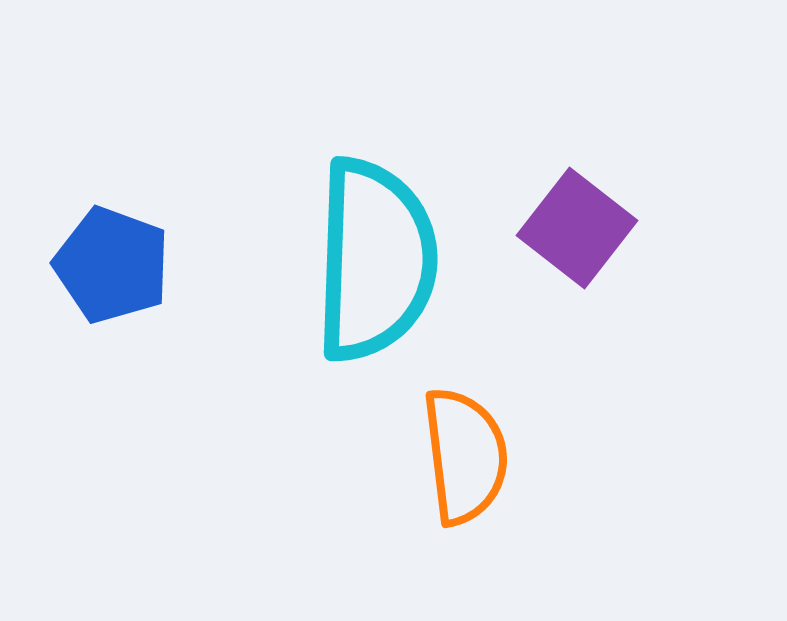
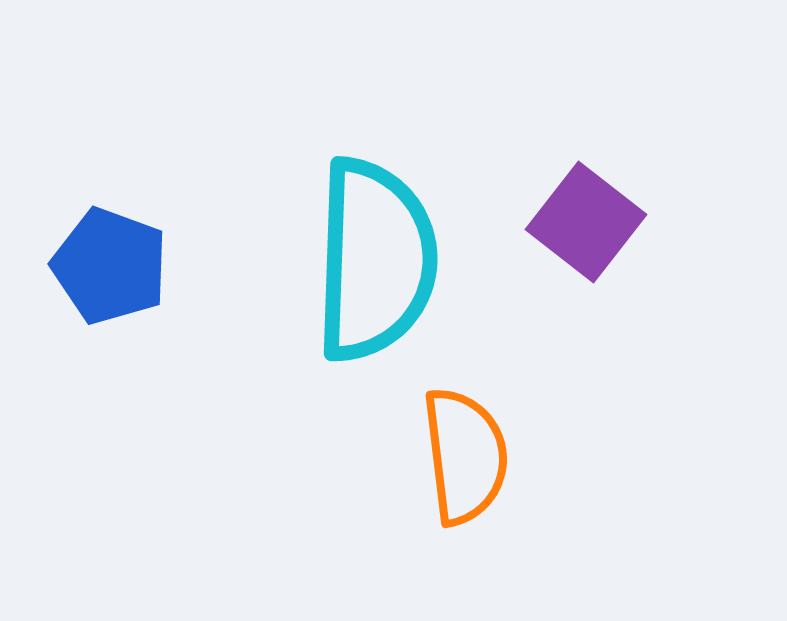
purple square: moved 9 px right, 6 px up
blue pentagon: moved 2 px left, 1 px down
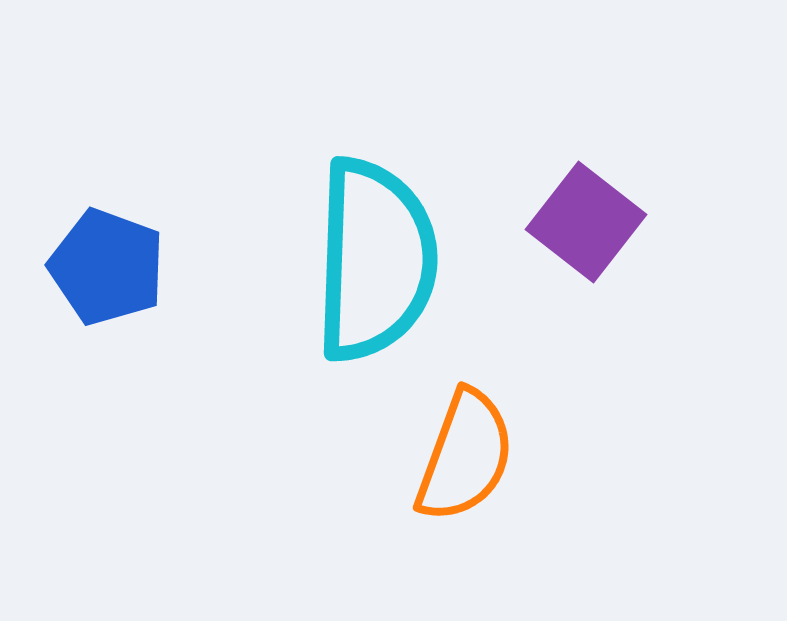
blue pentagon: moved 3 px left, 1 px down
orange semicircle: rotated 27 degrees clockwise
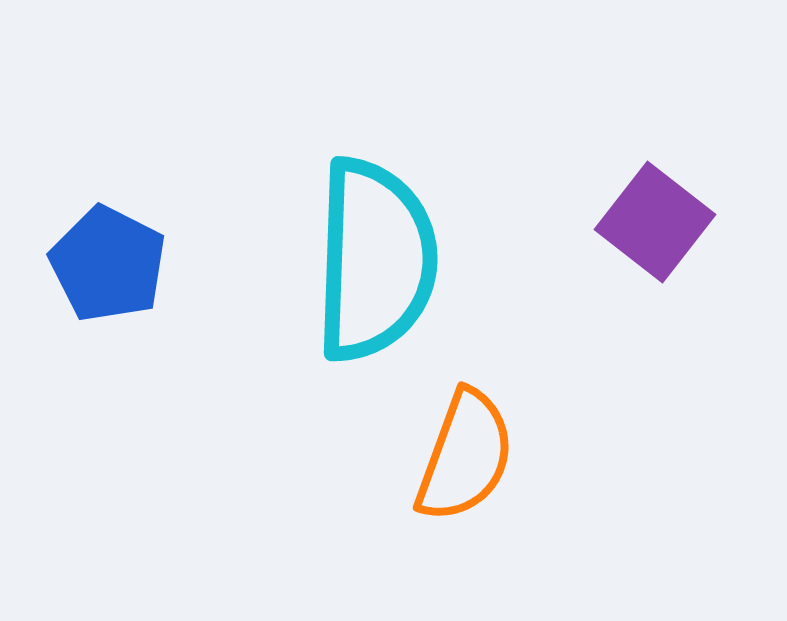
purple square: moved 69 px right
blue pentagon: moved 1 px right, 3 px up; rotated 7 degrees clockwise
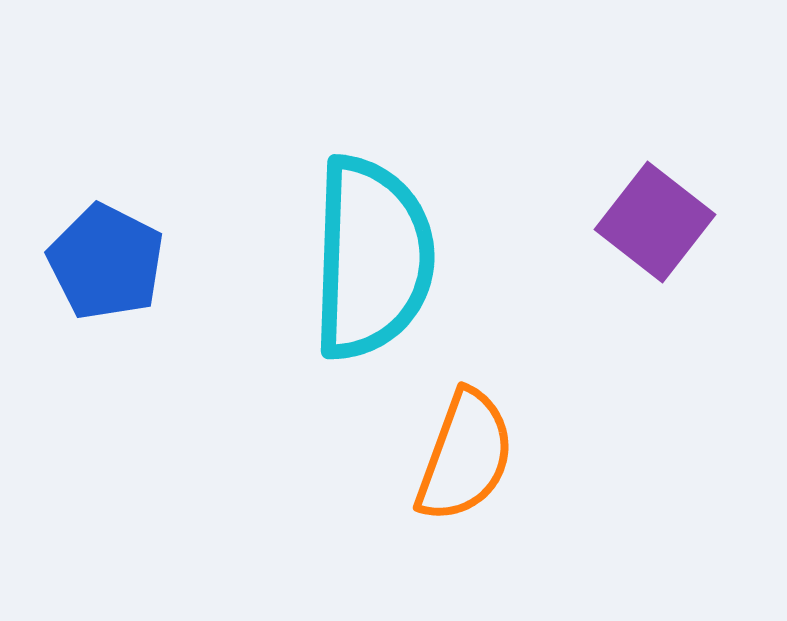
cyan semicircle: moved 3 px left, 2 px up
blue pentagon: moved 2 px left, 2 px up
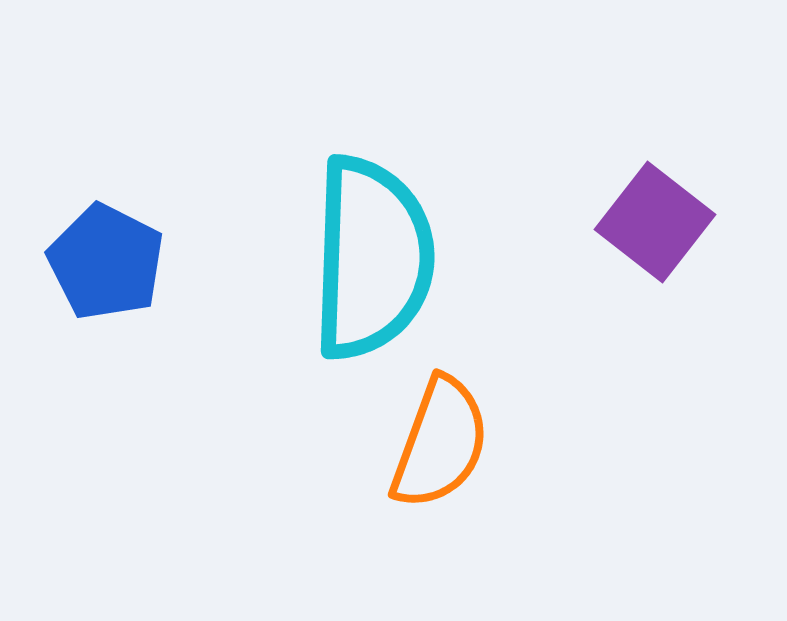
orange semicircle: moved 25 px left, 13 px up
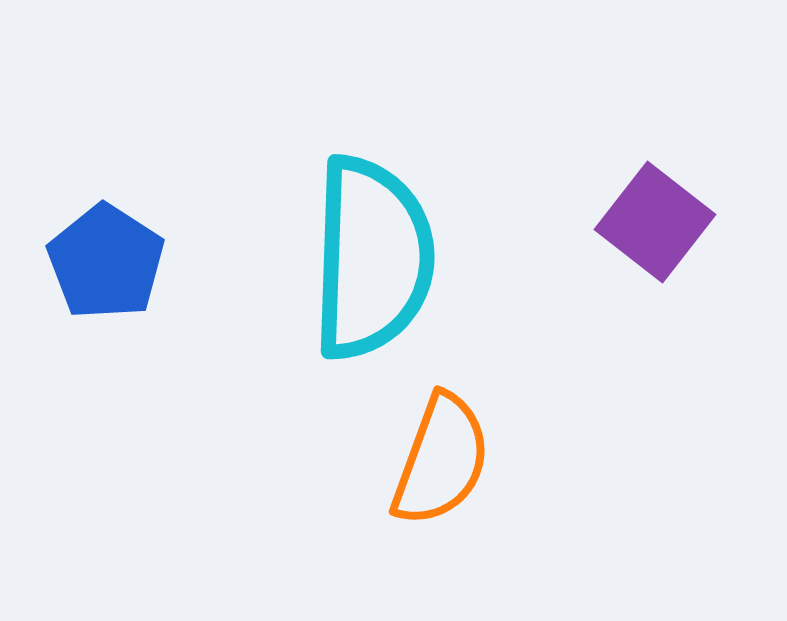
blue pentagon: rotated 6 degrees clockwise
orange semicircle: moved 1 px right, 17 px down
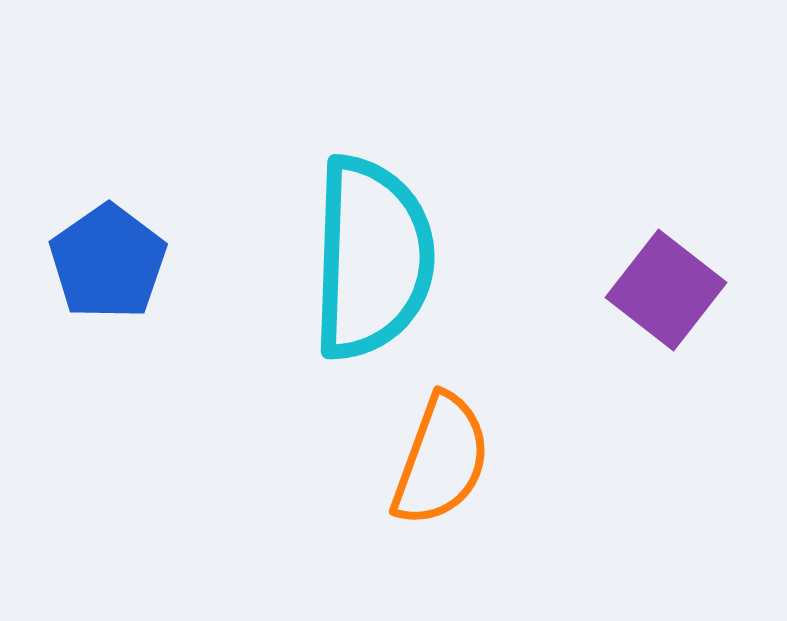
purple square: moved 11 px right, 68 px down
blue pentagon: moved 2 px right; rotated 4 degrees clockwise
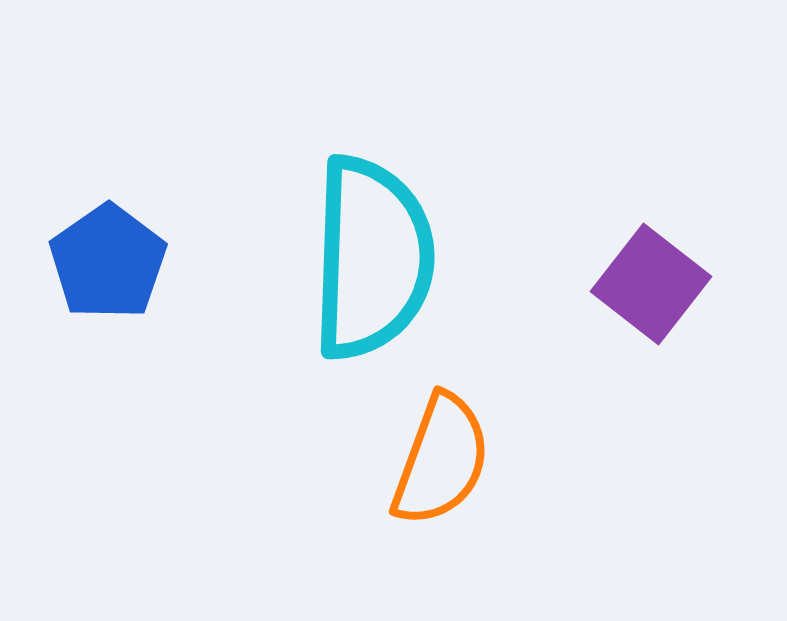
purple square: moved 15 px left, 6 px up
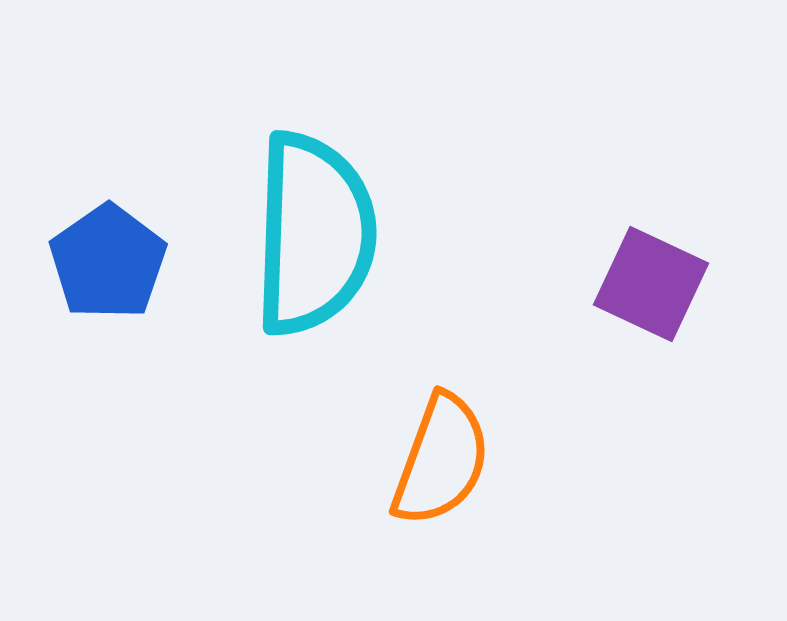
cyan semicircle: moved 58 px left, 24 px up
purple square: rotated 13 degrees counterclockwise
